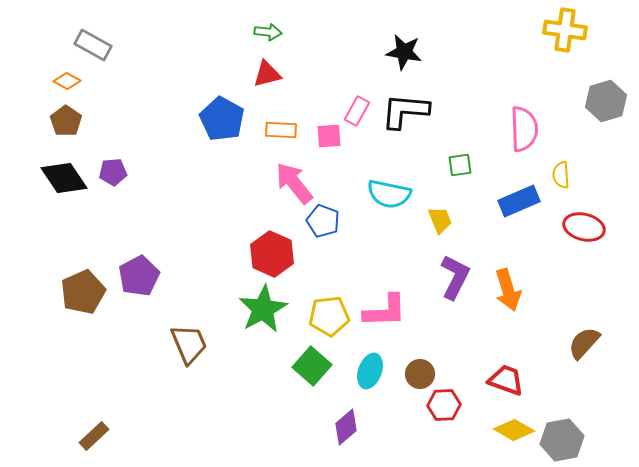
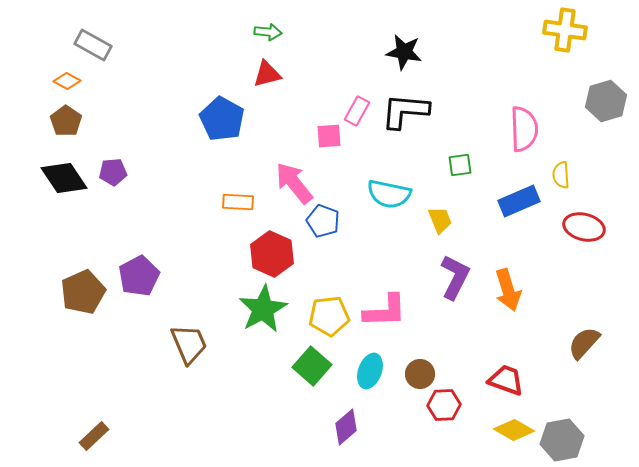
orange rectangle at (281, 130): moved 43 px left, 72 px down
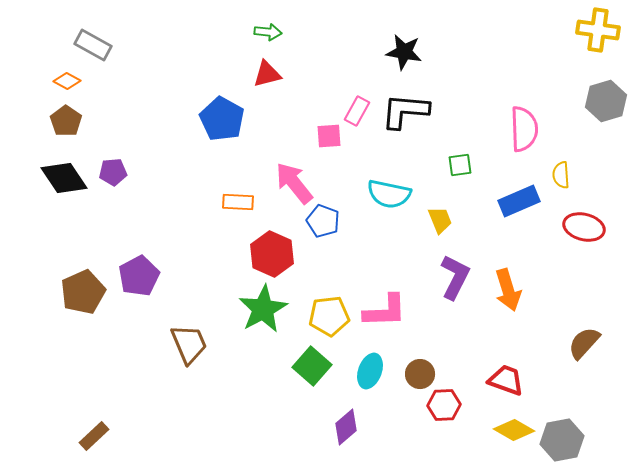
yellow cross at (565, 30): moved 33 px right
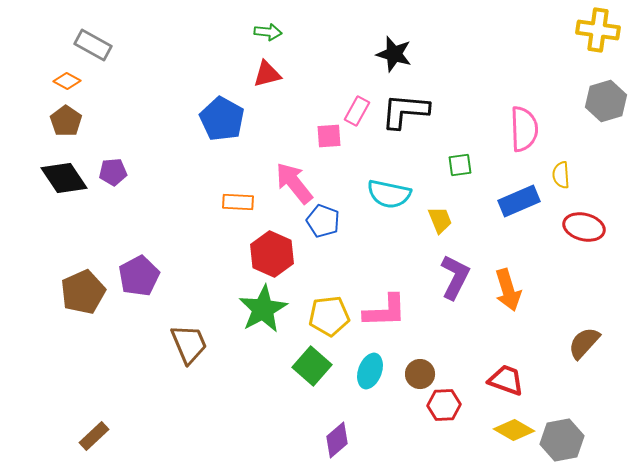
black star at (404, 52): moved 10 px left, 2 px down; rotated 6 degrees clockwise
purple diamond at (346, 427): moved 9 px left, 13 px down
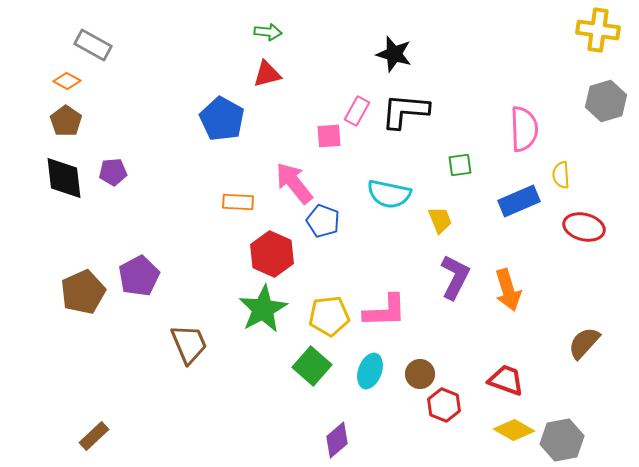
black diamond at (64, 178): rotated 27 degrees clockwise
red hexagon at (444, 405): rotated 24 degrees clockwise
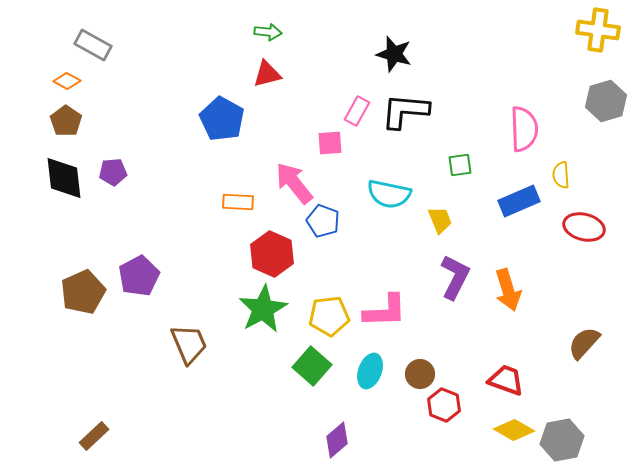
pink square at (329, 136): moved 1 px right, 7 px down
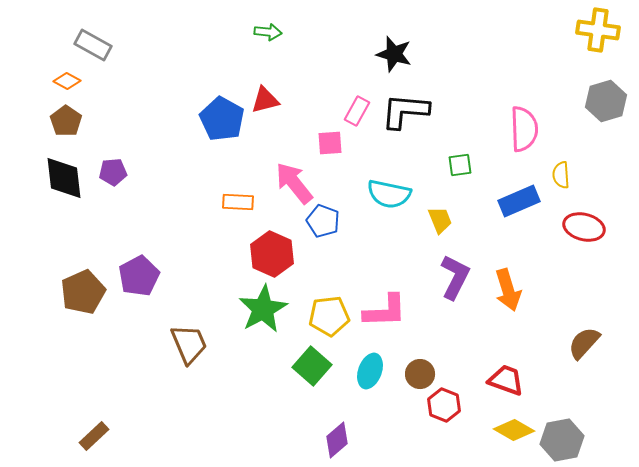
red triangle at (267, 74): moved 2 px left, 26 px down
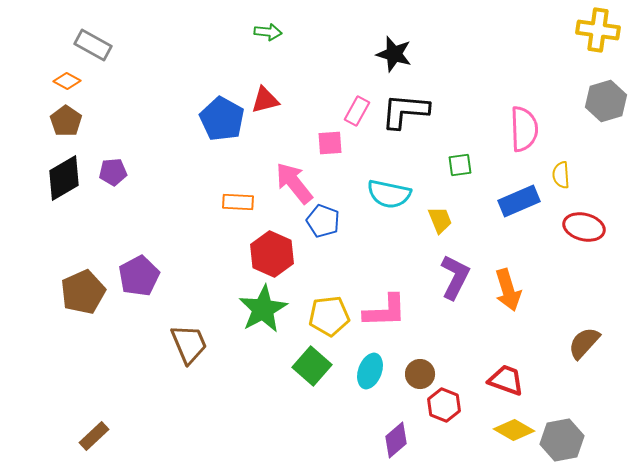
black diamond at (64, 178): rotated 66 degrees clockwise
purple diamond at (337, 440): moved 59 px right
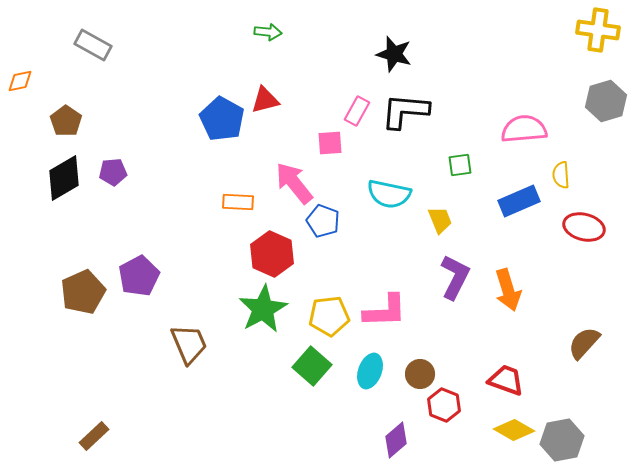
orange diamond at (67, 81): moved 47 px left; rotated 40 degrees counterclockwise
pink semicircle at (524, 129): rotated 93 degrees counterclockwise
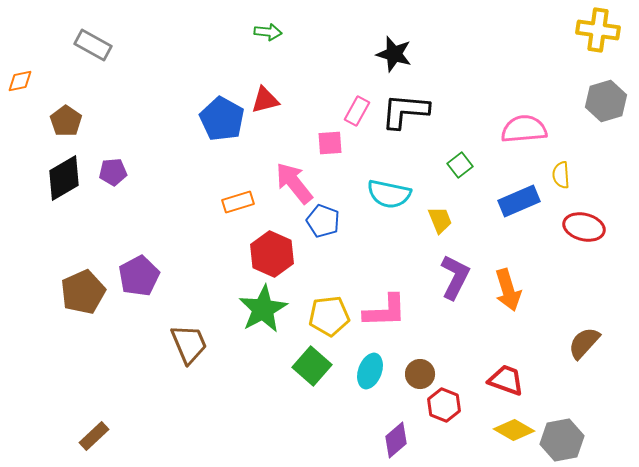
green square at (460, 165): rotated 30 degrees counterclockwise
orange rectangle at (238, 202): rotated 20 degrees counterclockwise
